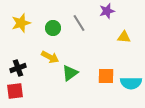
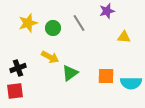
yellow star: moved 7 px right
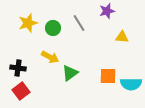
yellow triangle: moved 2 px left
black cross: rotated 28 degrees clockwise
orange square: moved 2 px right
cyan semicircle: moved 1 px down
red square: moved 6 px right; rotated 30 degrees counterclockwise
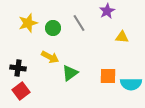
purple star: rotated 14 degrees counterclockwise
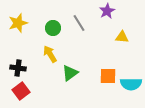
yellow star: moved 10 px left
yellow arrow: moved 3 px up; rotated 150 degrees counterclockwise
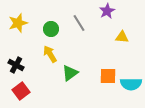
green circle: moved 2 px left, 1 px down
black cross: moved 2 px left, 3 px up; rotated 21 degrees clockwise
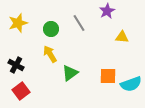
cyan semicircle: rotated 20 degrees counterclockwise
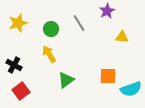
yellow arrow: moved 1 px left
black cross: moved 2 px left
green triangle: moved 4 px left, 7 px down
cyan semicircle: moved 5 px down
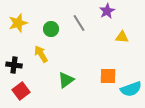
yellow arrow: moved 8 px left
black cross: rotated 21 degrees counterclockwise
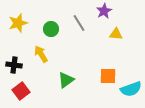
purple star: moved 3 px left
yellow triangle: moved 6 px left, 3 px up
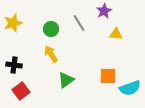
yellow star: moved 5 px left
yellow arrow: moved 10 px right
cyan semicircle: moved 1 px left, 1 px up
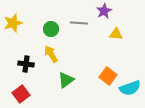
gray line: rotated 54 degrees counterclockwise
black cross: moved 12 px right, 1 px up
orange square: rotated 36 degrees clockwise
red square: moved 3 px down
